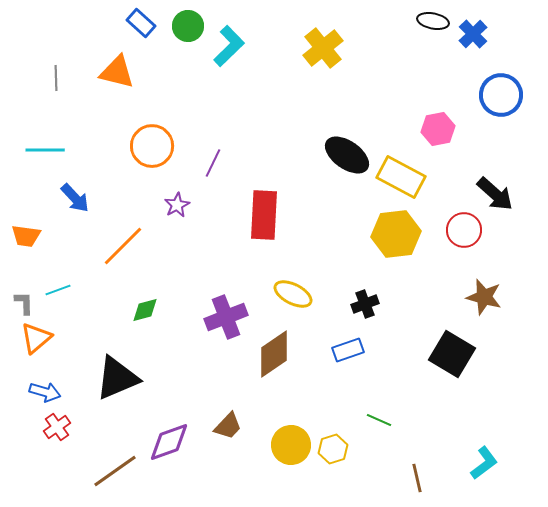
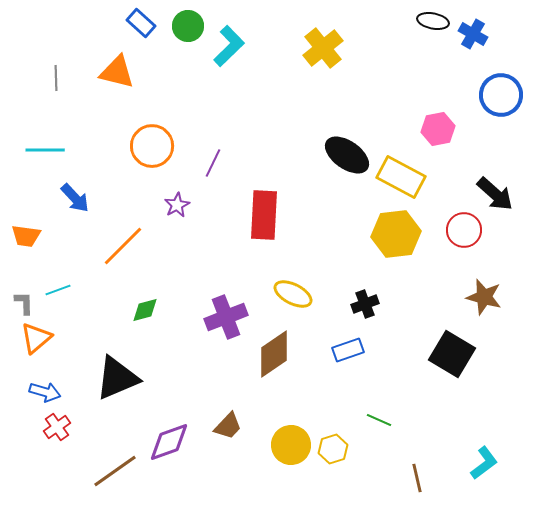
blue cross at (473, 34): rotated 16 degrees counterclockwise
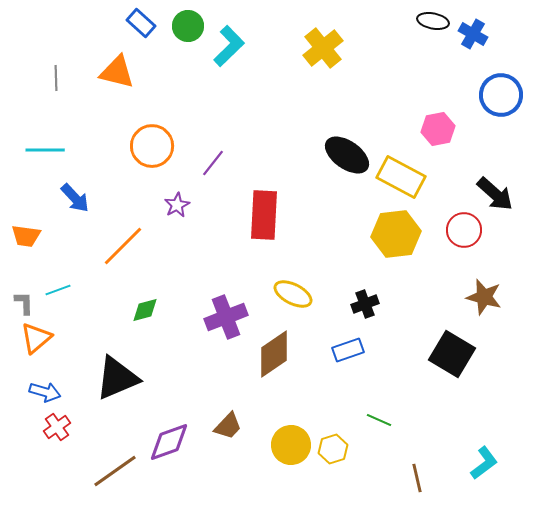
purple line at (213, 163): rotated 12 degrees clockwise
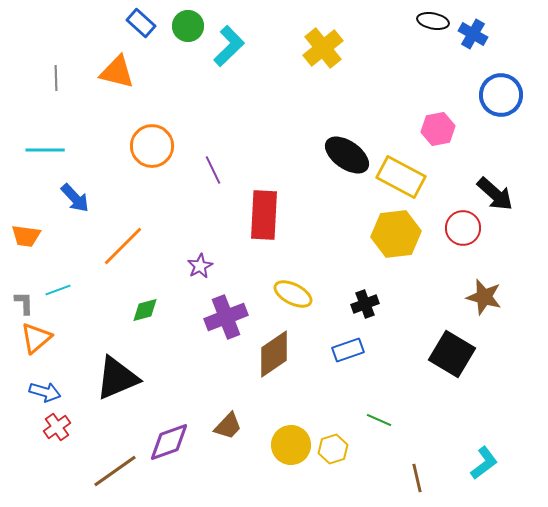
purple line at (213, 163): moved 7 px down; rotated 64 degrees counterclockwise
purple star at (177, 205): moved 23 px right, 61 px down
red circle at (464, 230): moved 1 px left, 2 px up
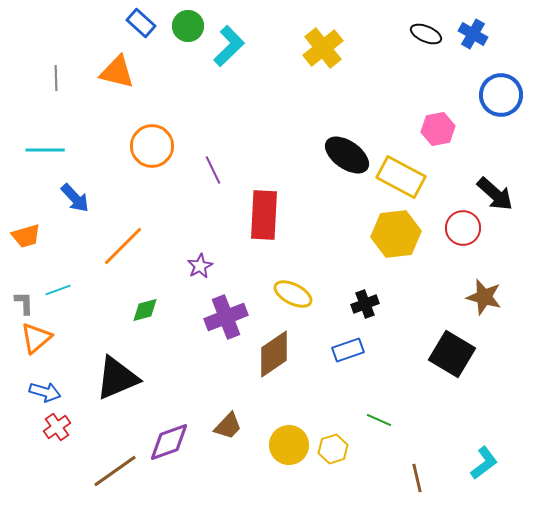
black ellipse at (433, 21): moved 7 px left, 13 px down; rotated 12 degrees clockwise
orange trapezoid at (26, 236): rotated 24 degrees counterclockwise
yellow circle at (291, 445): moved 2 px left
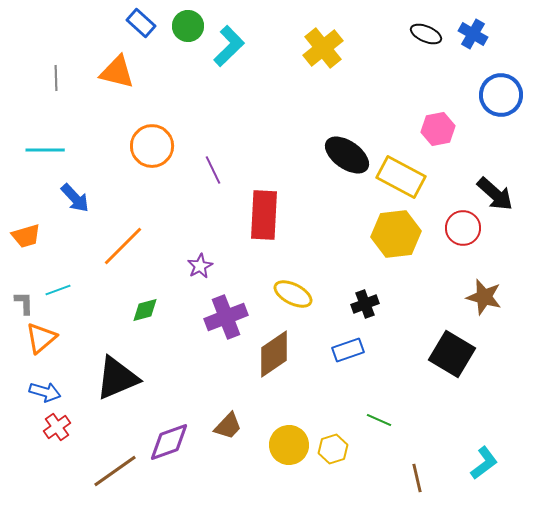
orange triangle at (36, 338): moved 5 px right
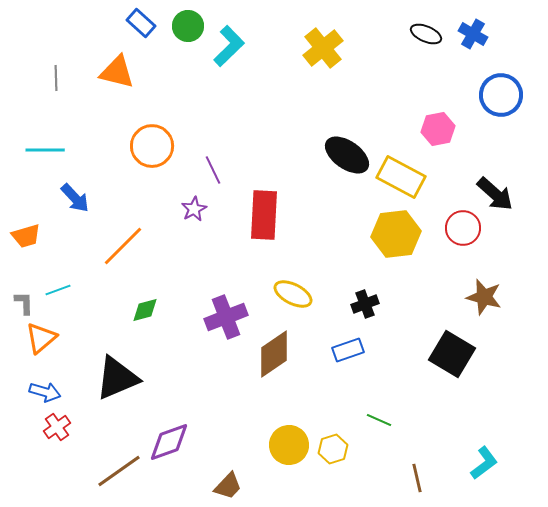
purple star at (200, 266): moved 6 px left, 57 px up
brown trapezoid at (228, 426): moved 60 px down
brown line at (115, 471): moved 4 px right
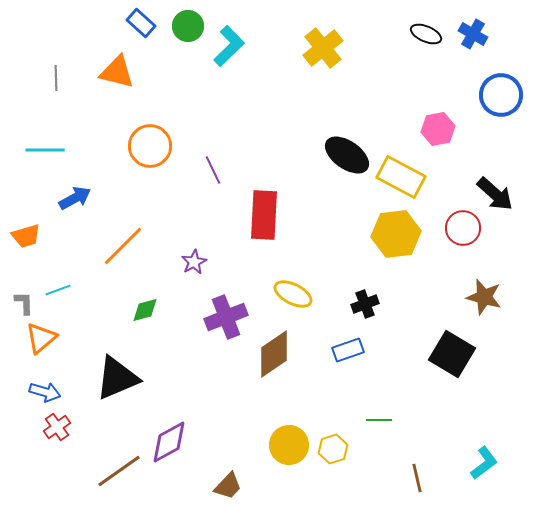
orange circle at (152, 146): moved 2 px left
blue arrow at (75, 198): rotated 76 degrees counterclockwise
purple star at (194, 209): moved 53 px down
green line at (379, 420): rotated 25 degrees counterclockwise
purple diamond at (169, 442): rotated 9 degrees counterclockwise
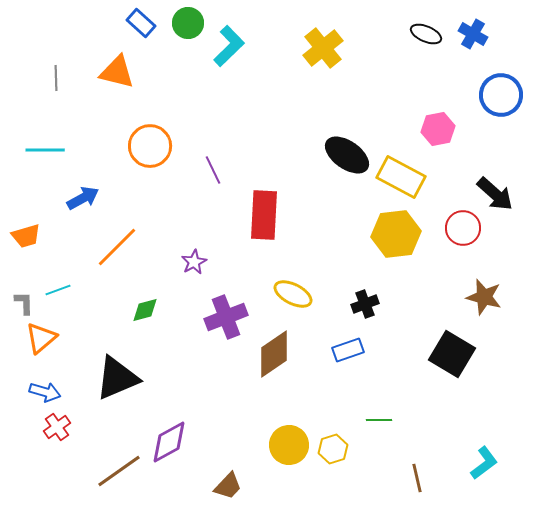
green circle at (188, 26): moved 3 px up
blue arrow at (75, 198): moved 8 px right
orange line at (123, 246): moved 6 px left, 1 px down
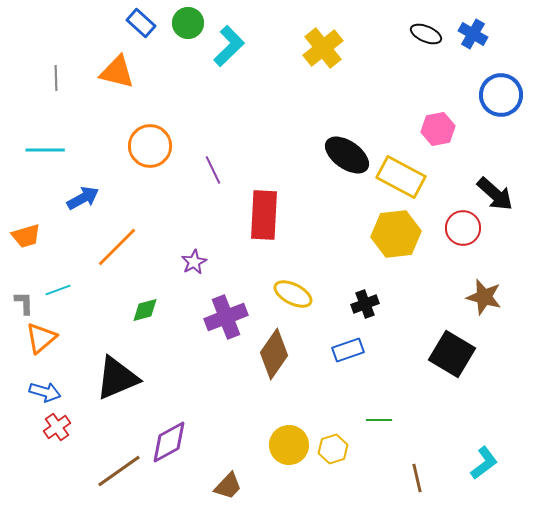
brown diamond at (274, 354): rotated 21 degrees counterclockwise
